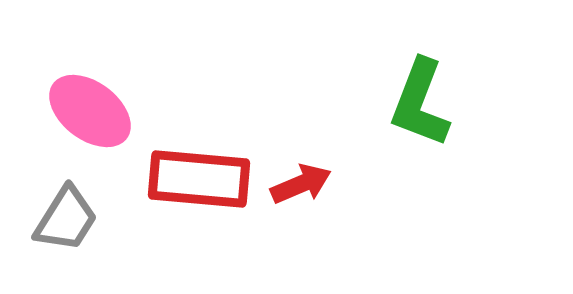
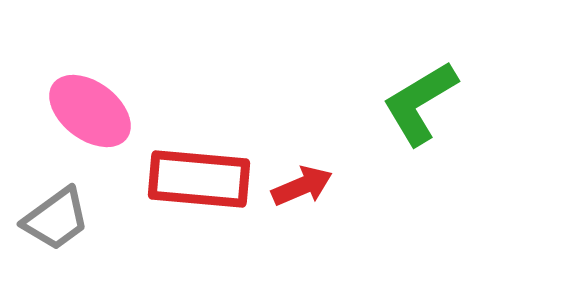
green L-shape: rotated 38 degrees clockwise
red arrow: moved 1 px right, 2 px down
gray trapezoid: moved 10 px left; rotated 22 degrees clockwise
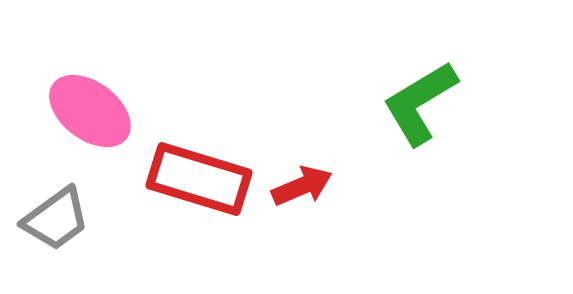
red rectangle: rotated 12 degrees clockwise
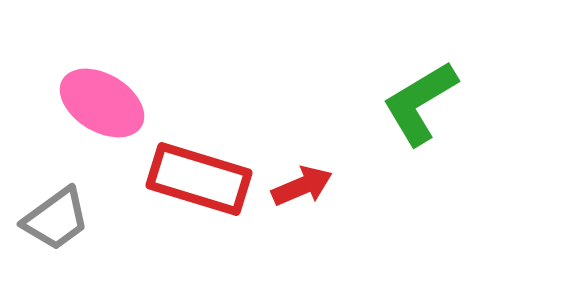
pink ellipse: moved 12 px right, 8 px up; rotated 6 degrees counterclockwise
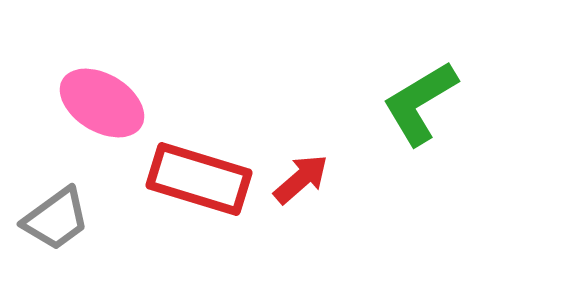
red arrow: moved 1 px left, 7 px up; rotated 18 degrees counterclockwise
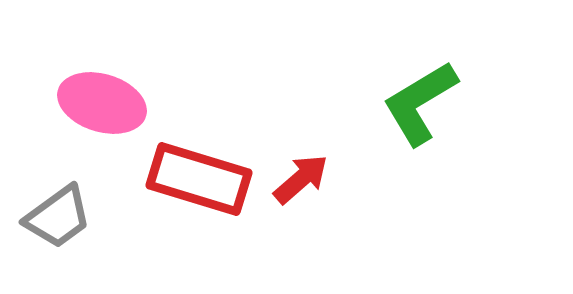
pink ellipse: rotated 14 degrees counterclockwise
gray trapezoid: moved 2 px right, 2 px up
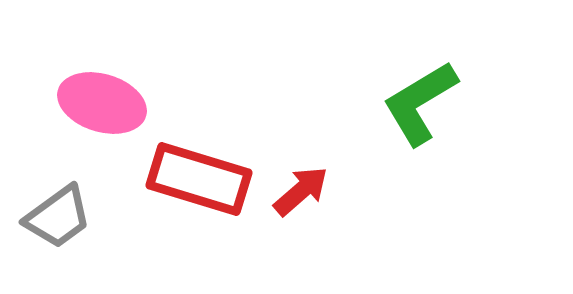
red arrow: moved 12 px down
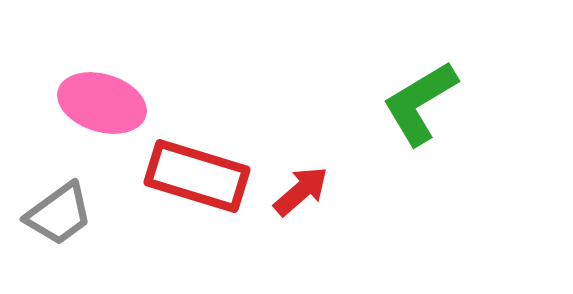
red rectangle: moved 2 px left, 3 px up
gray trapezoid: moved 1 px right, 3 px up
